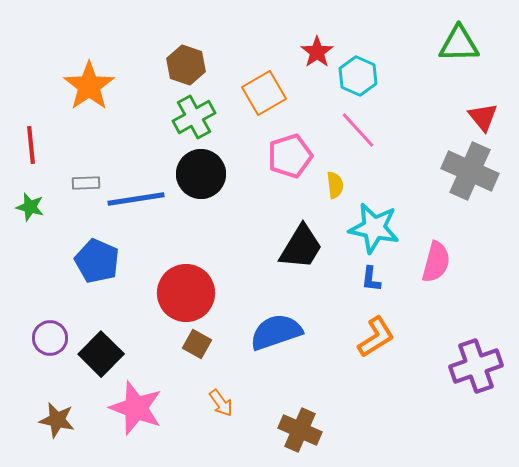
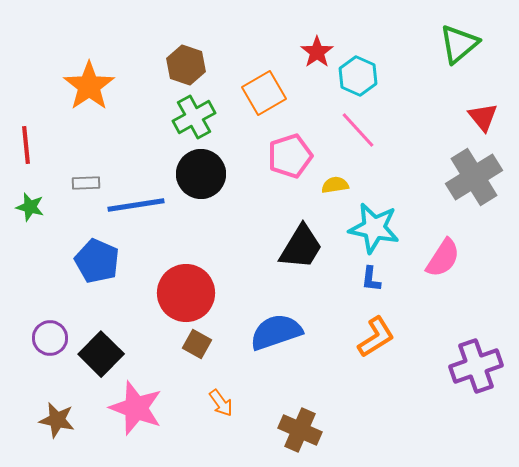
green triangle: rotated 39 degrees counterclockwise
red line: moved 5 px left
gray cross: moved 4 px right, 6 px down; rotated 34 degrees clockwise
yellow semicircle: rotated 92 degrees counterclockwise
blue line: moved 6 px down
pink semicircle: moved 7 px right, 4 px up; rotated 18 degrees clockwise
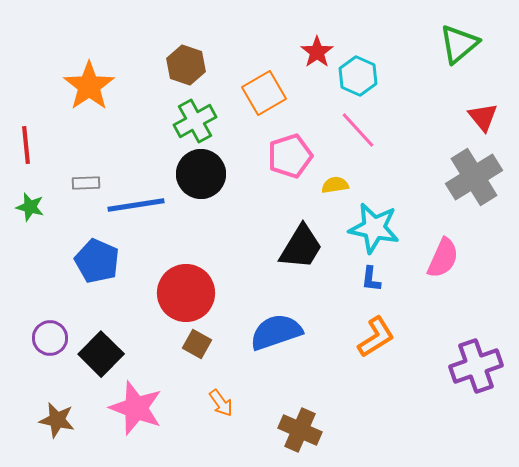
green cross: moved 1 px right, 4 px down
pink semicircle: rotated 9 degrees counterclockwise
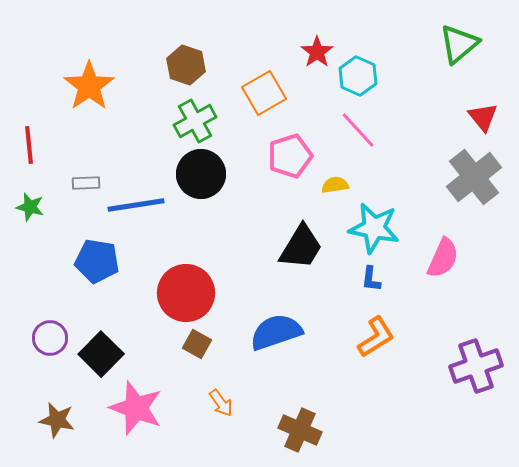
red line: moved 3 px right
gray cross: rotated 6 degrees counterclockwise
blue pentagon: rotated 15 degrees counterclockwise
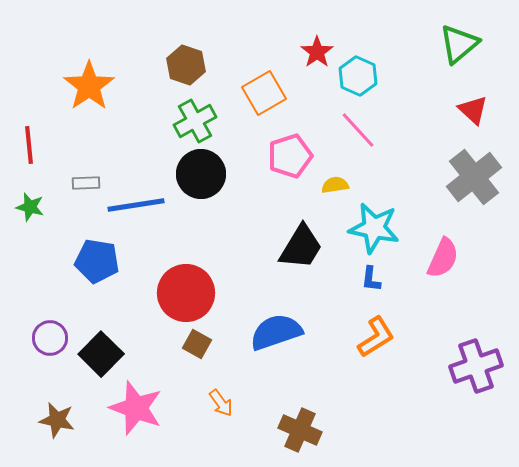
red triangle: moved 10 px left, 7 px up; rotated 8 degrees counterclockwise
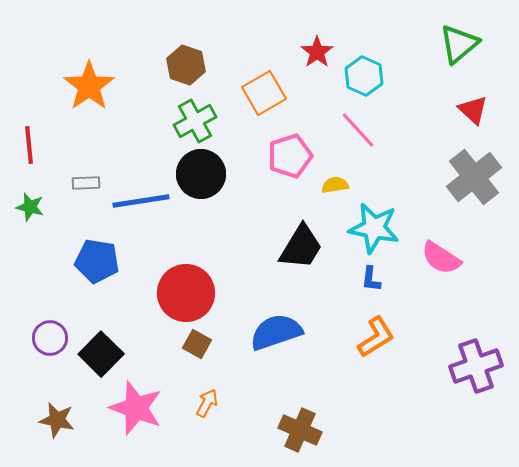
cyan hexagon: moved 6 px right
blue line: moved 5 px right, 4 px up
pink semicircle: moved 2 px left; rotated 99 degrees clockwise
orange arrow: moved 14 px left; rotated 116 degrees counterclockwise
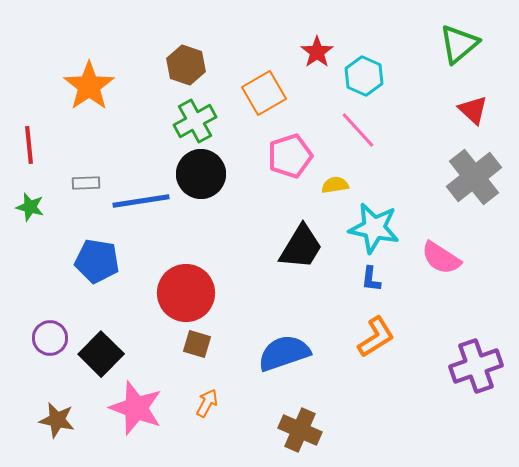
blue semicircle: moved 8 px right, 21 px down
brown square: rotated 12 degrees counterclockwise
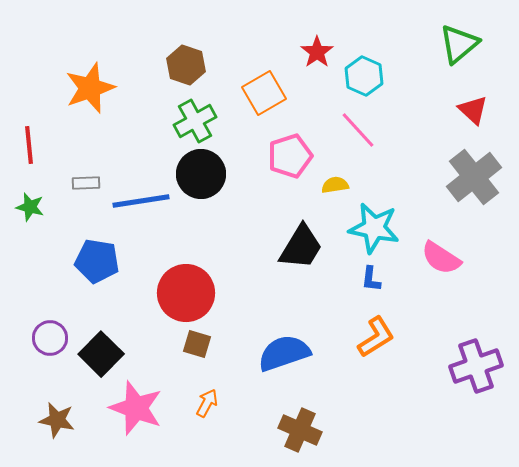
orange star: moved 1 px right, 2 px down; rotated 15 degrees clockwise
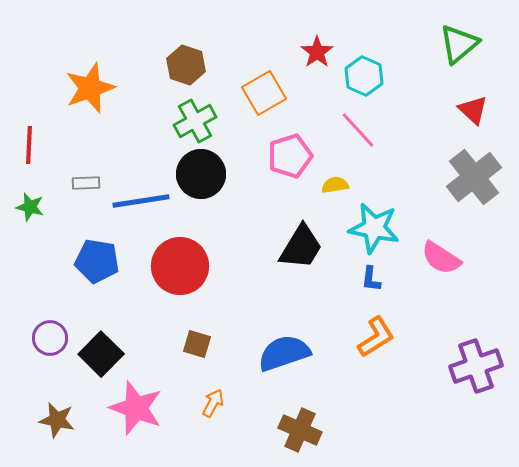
red line: rotated 9 degrees clockwise
red circle: moved 6 px left, 27 px up
orange arrow: moved 6 px right
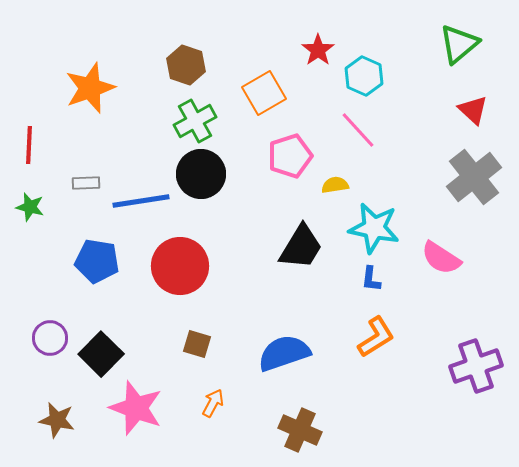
red star: moved 1 px right, 2 px up
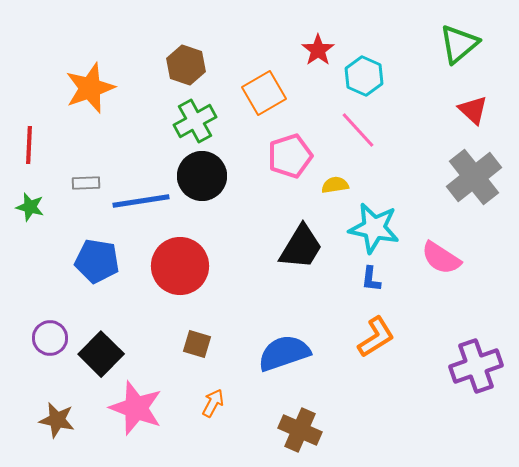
black circle: moved 1 px right, 2 px down
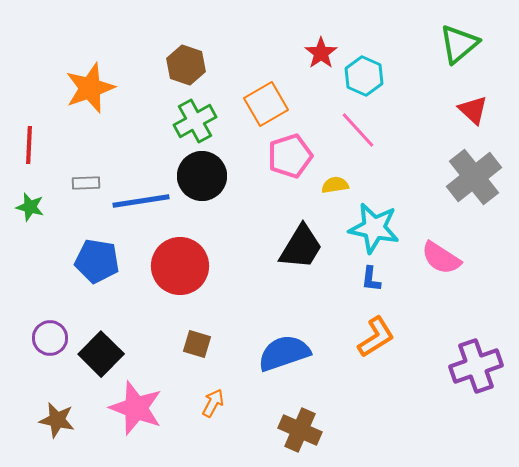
red star: moved 3 px right, 3 px down
orange square: moved 2 px right, 11 px down
